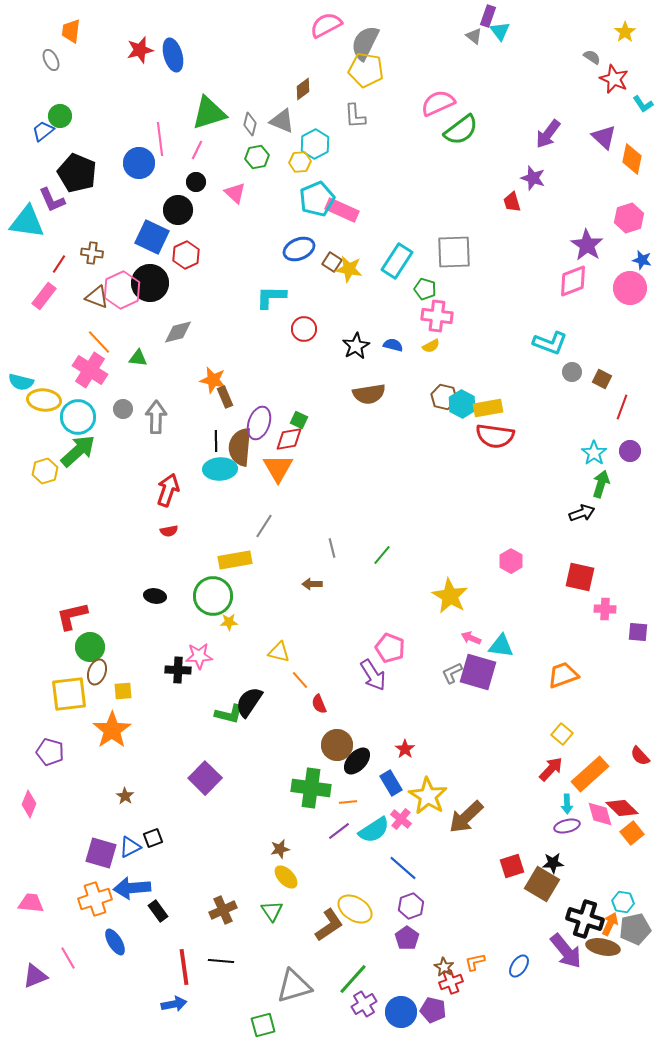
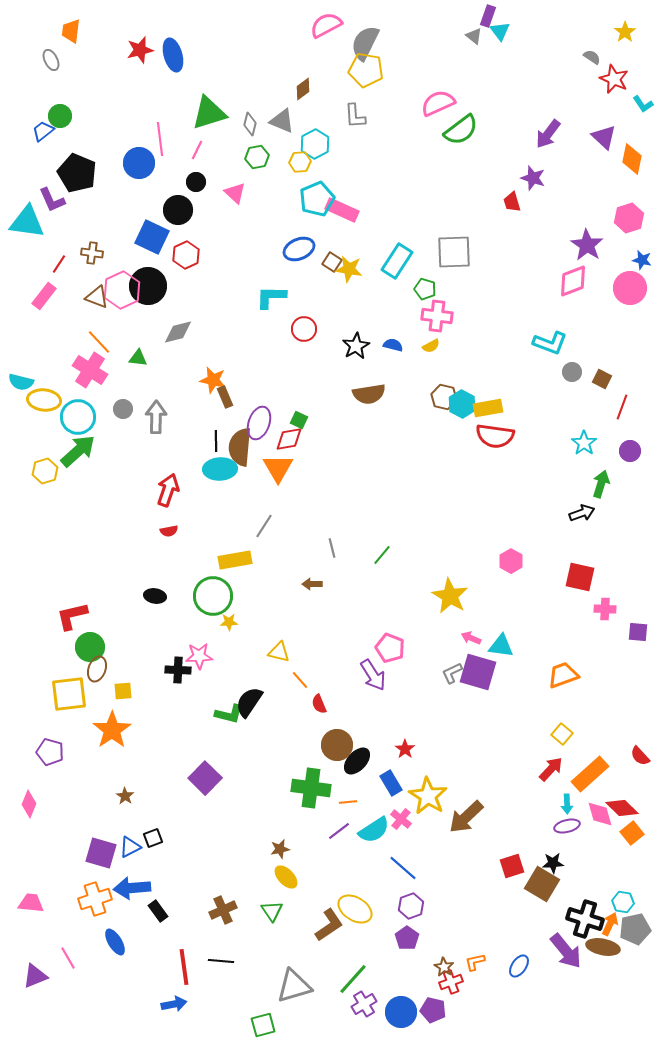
black circle at (150, 283): moved 2 px left, 3 px down
cyan star at (594, 453): moved 10 px left, 10 px up
brown ellipse at (97, 672): moved 3 px up
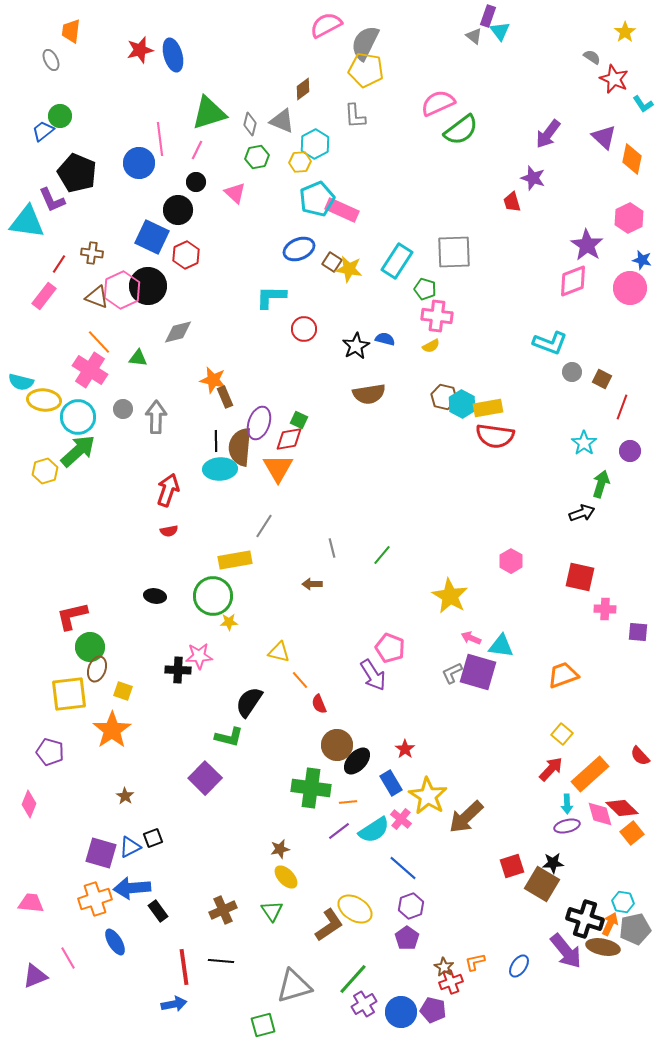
pink hexagon at (629, 218): rotated 8 degrees counterclockwise
blue semicircle at (393, 345): moved 8 px left, 6 px up
yellow square at (123, 691): rotated 24 degrees clockwise
green L-shape at (229, 714): moved 23 px down
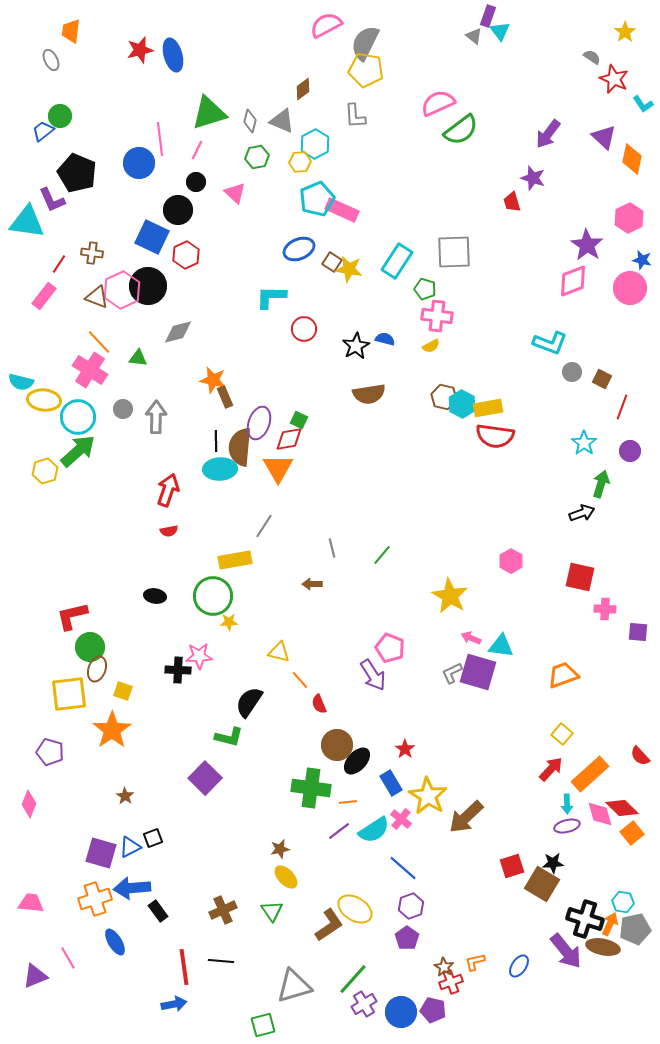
gray diamond at (250, 124): moved 3 px up
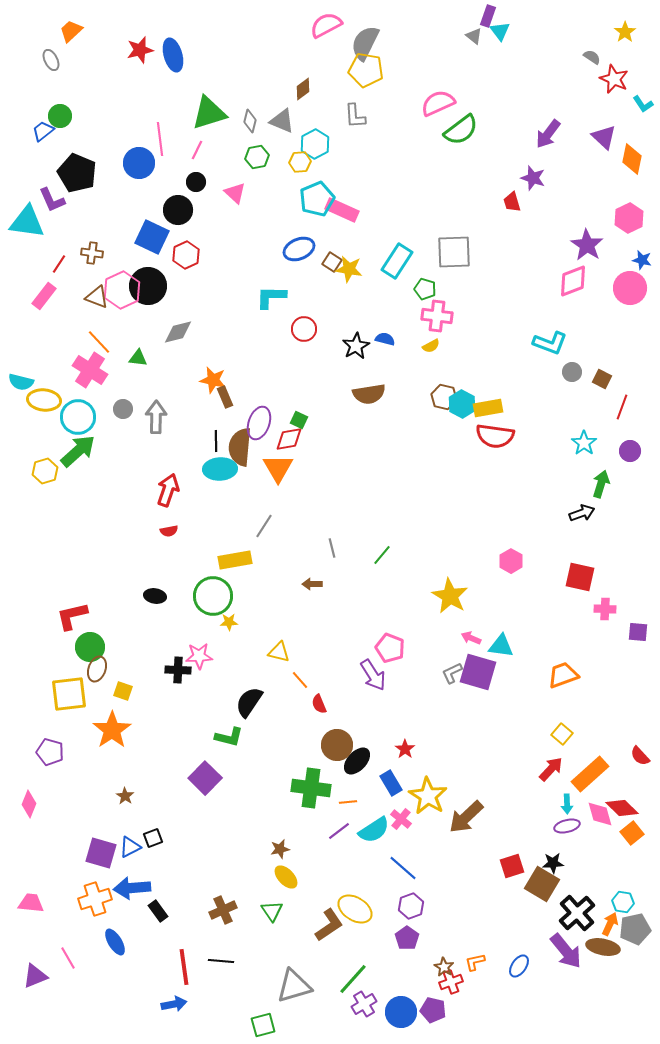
orange trapezoid at (71, 31): rotated 40 degrees clockwise
black cross at (585, 919): moved 8 px left, 6 px up; rotated 30 degrees clockwise
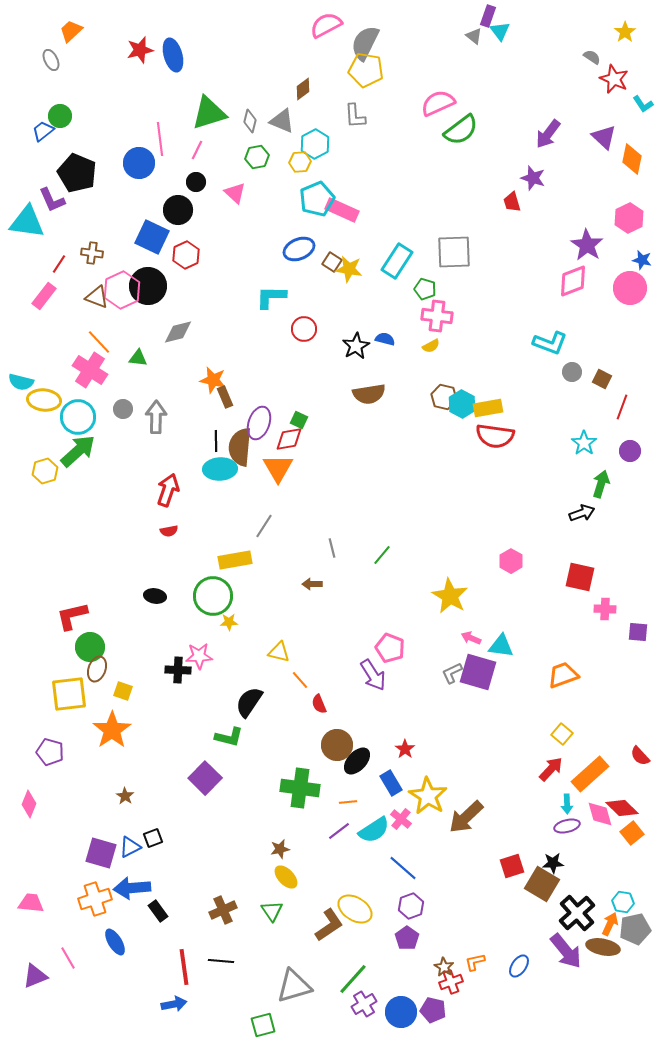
green cross at (311, 788): moved 11 px left
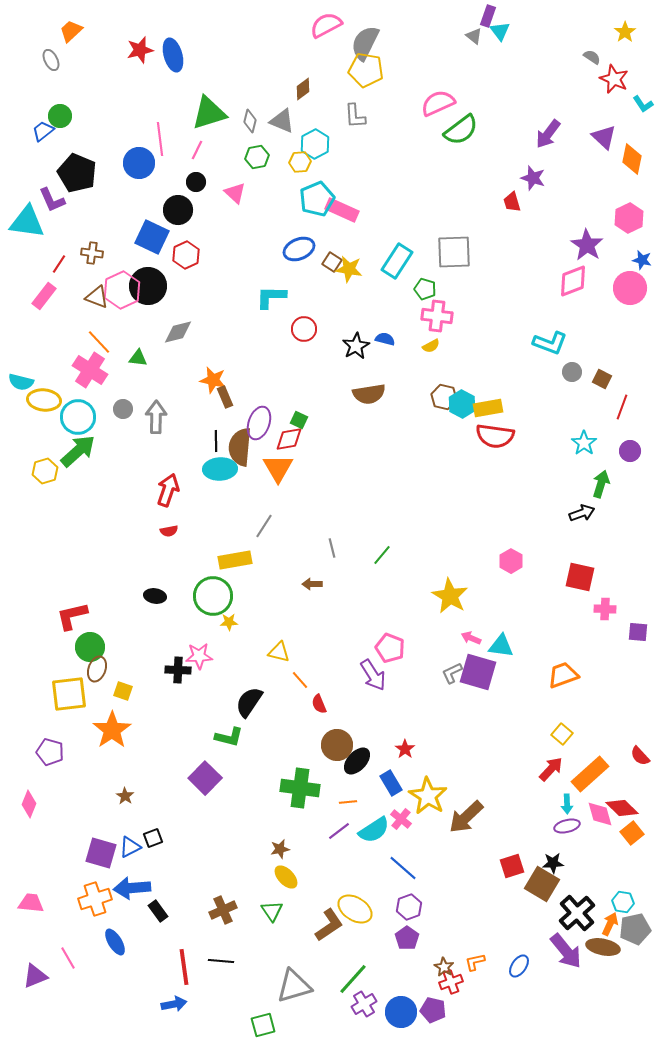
purple hexagon at (411, 906): moved 2 px left, 1 px down
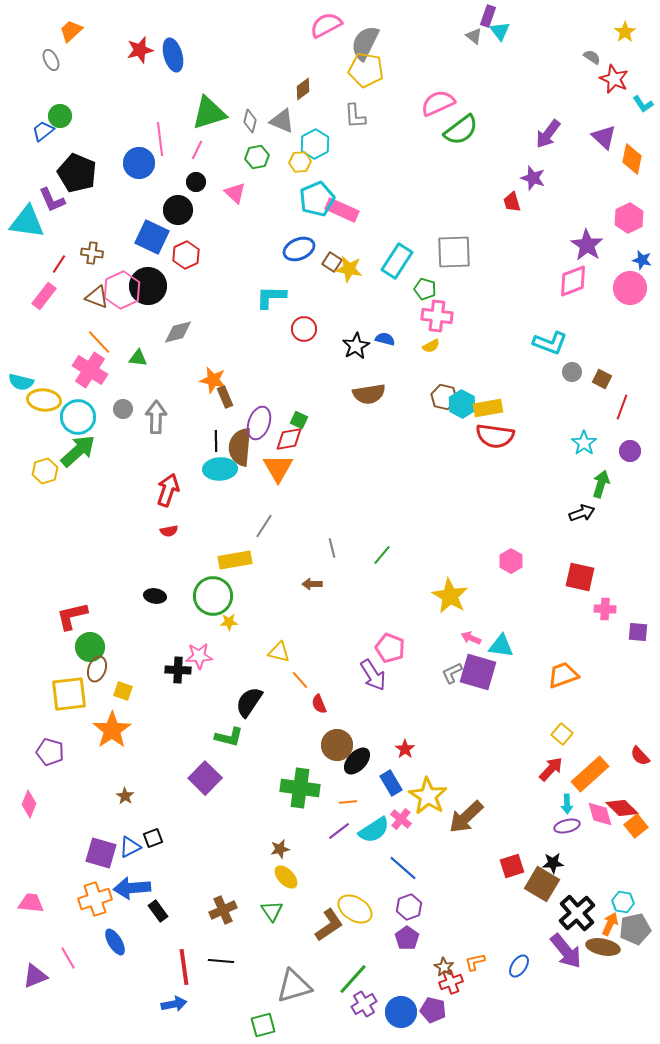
orange square at (632, 833): moved 4 px right, 7 px up
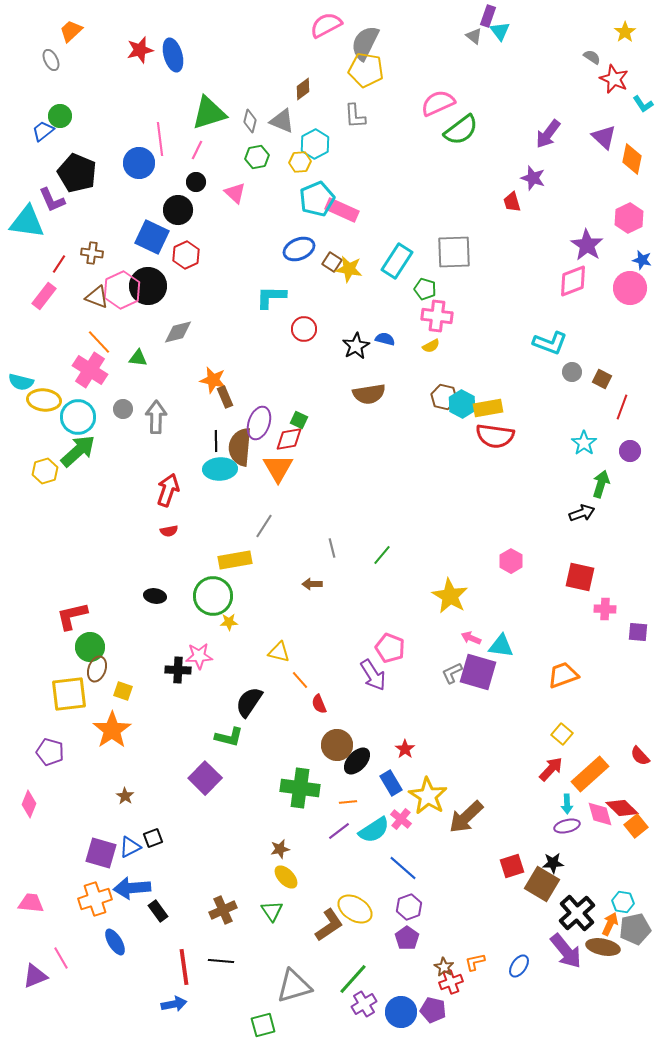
pink line at (68, 958): moved 7 px left
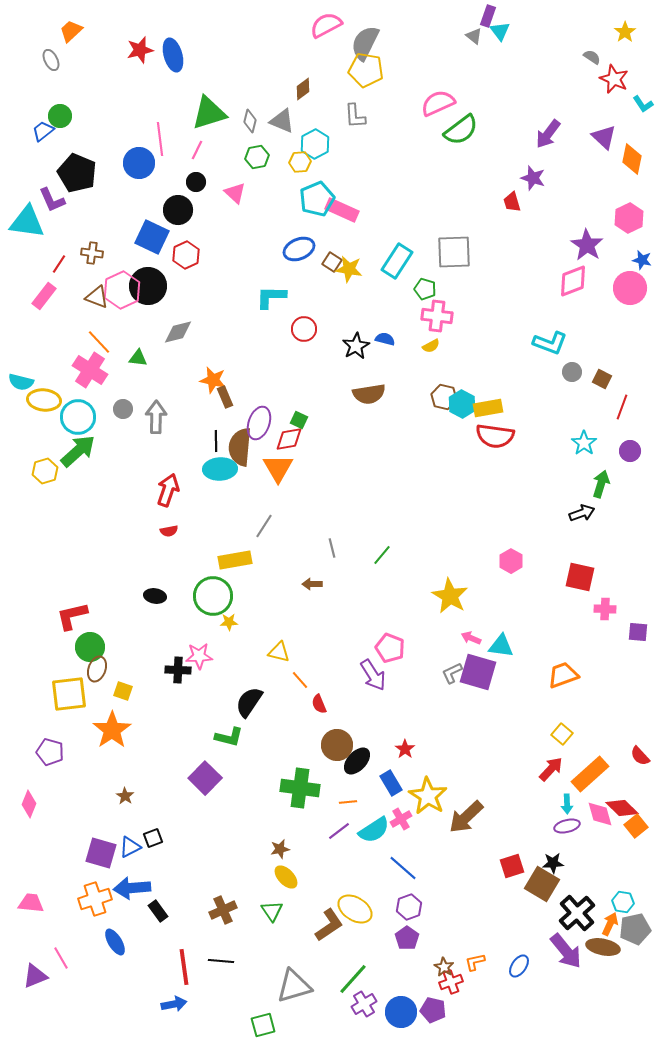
pink cross at (401, 819): rotated 20 degrees clockwise
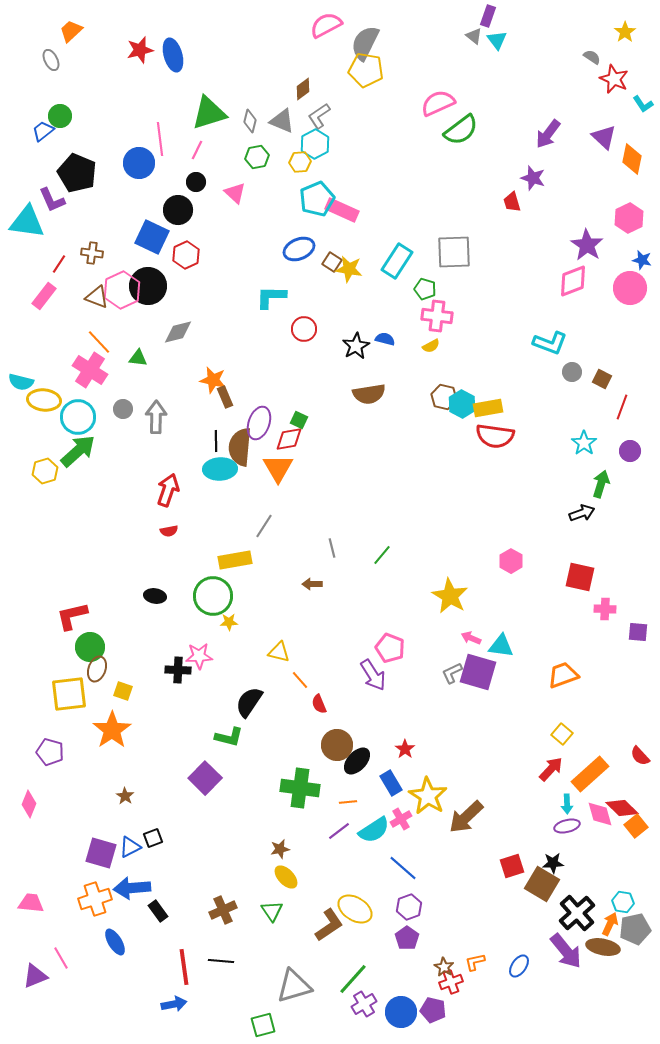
cyan triangle at (500, 31): moved 3 px left, 9 px down
gray L-shape at (355, 116): moved 36 px left; rotated 60 degrees clockwise
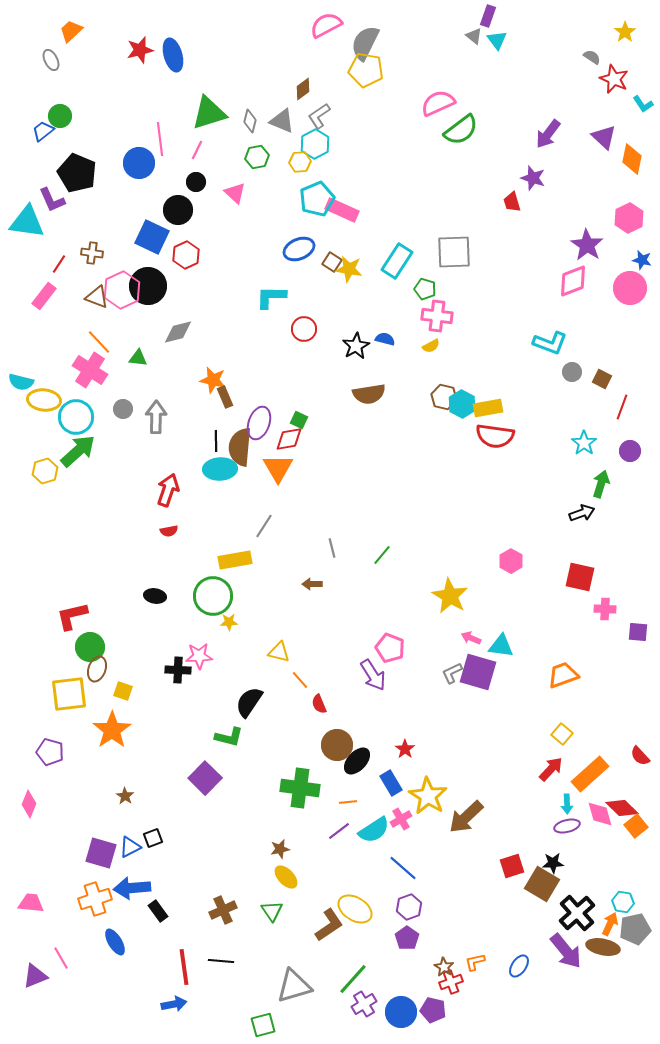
cyan circle at (78, 417): moved 2 px left
